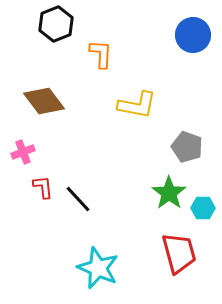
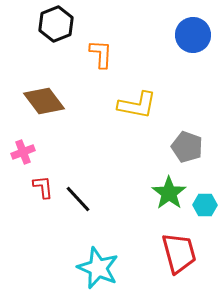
cyan hexagon: moved 2 px right, 3 px up
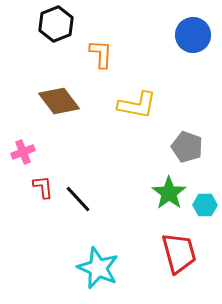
brown diamond: moved 15 px right
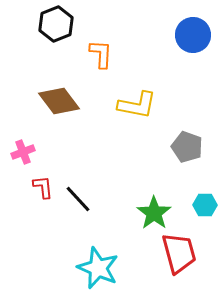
green star: moved 15 px left, 20 px down
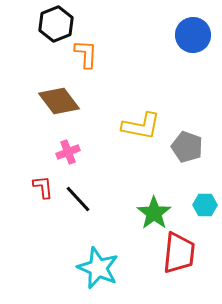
orange L-shape: moved 15 px left
yellow L-shape: moved 4 px right, 21 px down
pink cross: moved 45 px right
red trapezoid: rotated 21 degrees clockwise
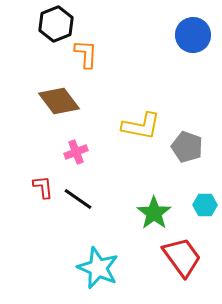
pink cross: moved 8 px right
black line: rotated 12 degrees counterclockwise
red trapezoid: moved 3 px right, 4 px down; rotated 42 degrees counterclockwise
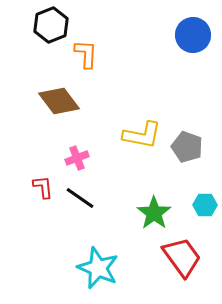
black hexagon: moved 5 px left, 1 px down
yellow L-shape: moved 1 px right, 9 px down
pink cross: moved 1 px right, 6 px down
black line: moved 2 px right, 1 px up
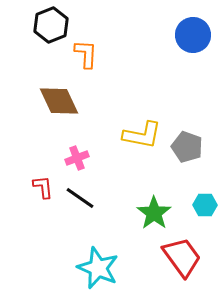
brown diamond: rotated 12 degrees clockwise
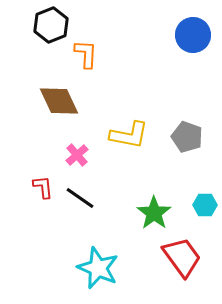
yellow L-shape: moved 13 px left
gray pentagon: moved 10 px up
pink cross: moved 3 px up; rotated 20 degrees counterclockwise
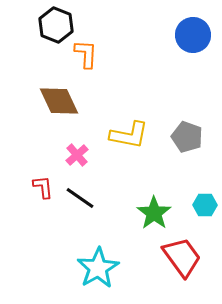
black hexagon: moved 5 px right; rotated 16 degrees counterclockwise
cyan star: rotated 18 degrees clockwise
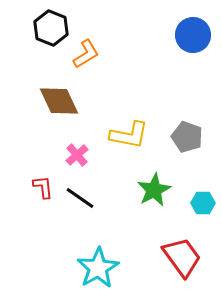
black hexagon: moved 5 px left, 3 px down
orange L-shape: rotated 56 degrees clockwise
cyan hexagon: moved 2 px left, 2 px up
green star: moved 23 px up; rotated 8 degrees clockwise
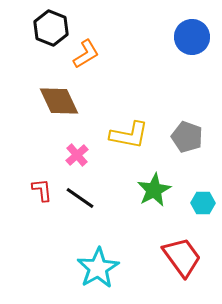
blue circle: moved 1 px left, 2 px down
red L-shape: moved 1 px left, 3 px down
